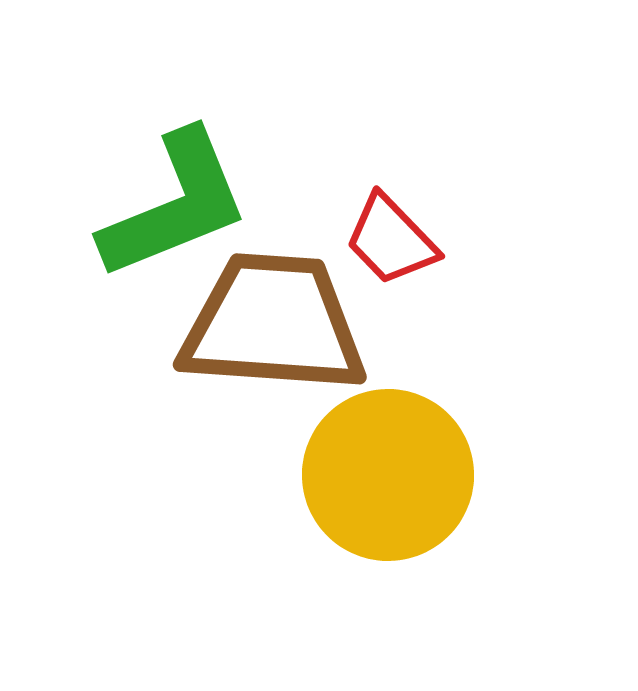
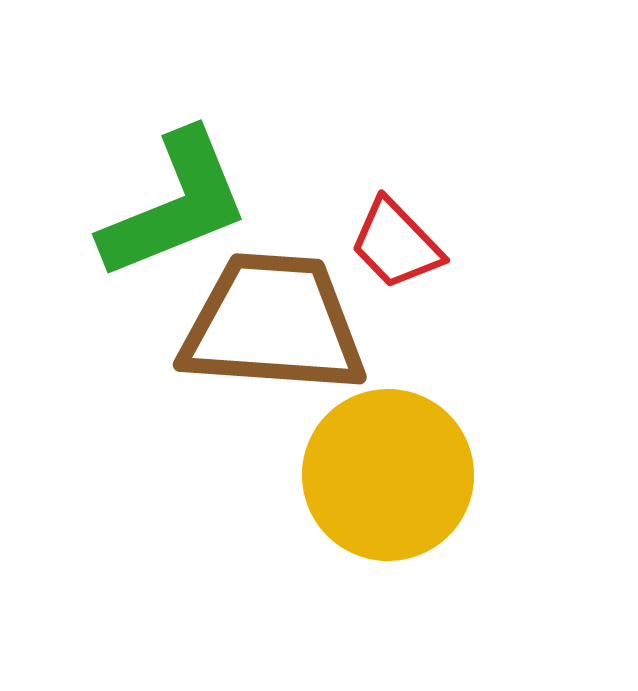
red trapezoid: moved 5 px right, 4 px down
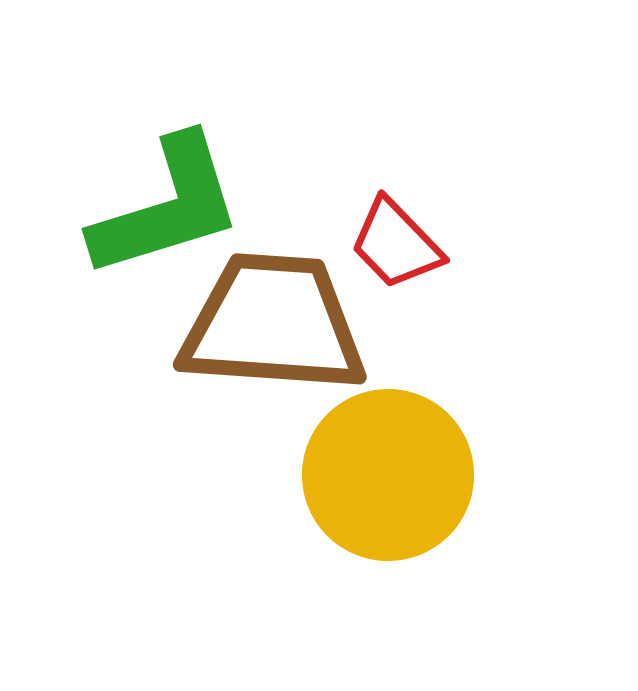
green L-shape: moved 8 px left, 2 px down; rotated 5 degrees clockwise
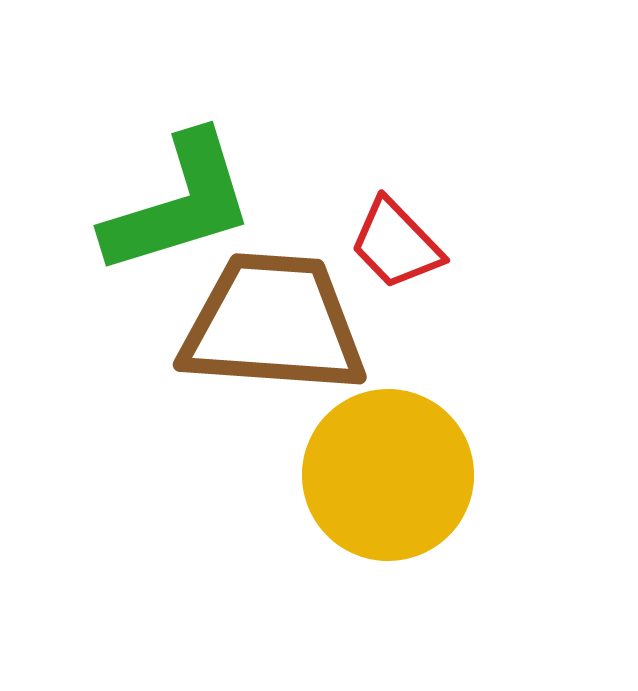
green L-shape: moved 12 px right, 3 px up
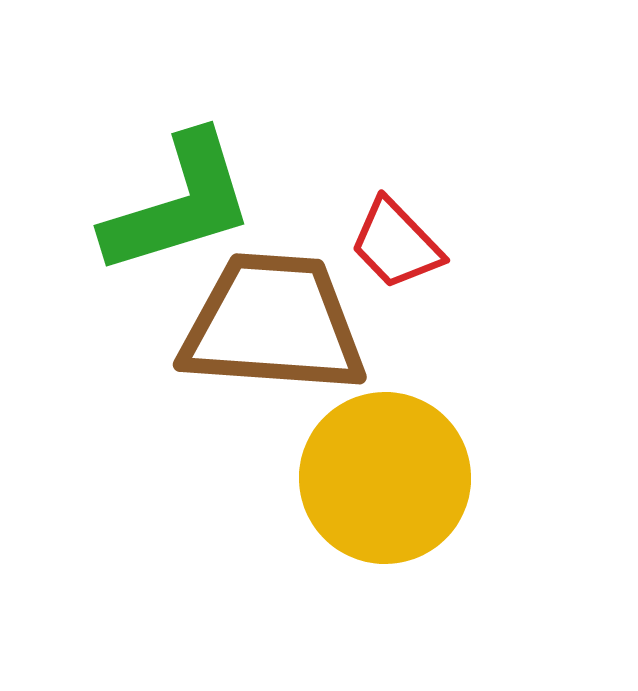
yellow circle: moved 3 px left, 3 px down
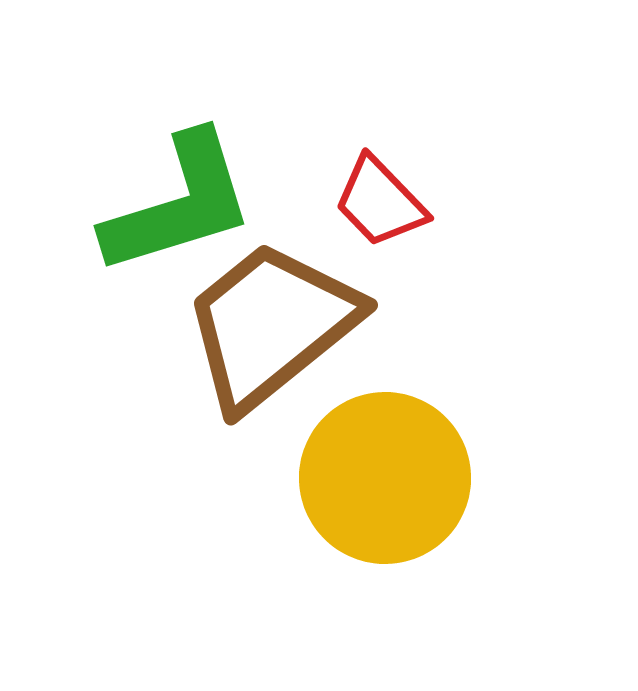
red trapezoid: moved 16 px left, 42 px up
brown trapezoid: moved 2 px left, 1 px down; rotated 43 degrees counterclockwise
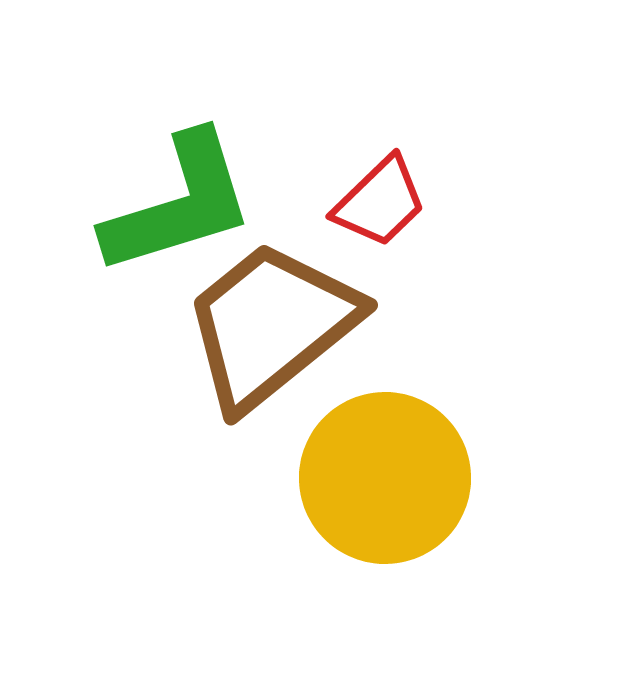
red trapezoid: rotated 90 degrees counterclockwise
